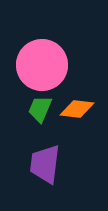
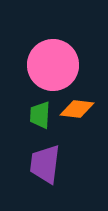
pink circle: moved 11 px right
green trapezoid: moved 6 px down; rotated 20 degrees counterclockwise
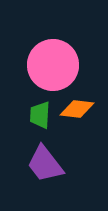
purple trapezoid: rotated 45 degrees counterclockwise
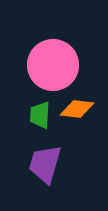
purple trapezoid: rotated 54 degrees clockwise
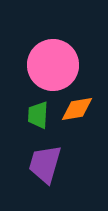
orange diamond: rotated 16 degrees counterclockwise
green trapezoid: moved 2 px left
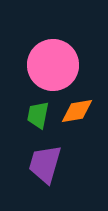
orange diamond: moved 2 px down
green trapezoid: rotated 8 degrees clockwise
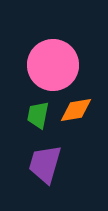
orange diamond: moved 1 px left, 1 px up
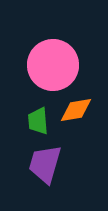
green trapezoid: moved 6 px down; rotated 16 degrees counterclockwise
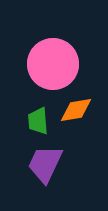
pink circle: moved 1 px up
purple trapezoid: rotated 9 degrees clockwise
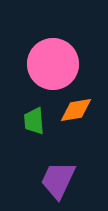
green trapezoid: moved 4 px left
purple trapezoid: moved 13 px right, 16 px down
